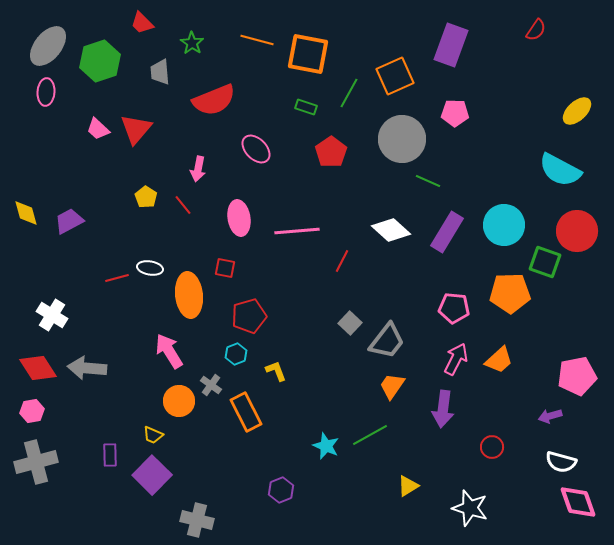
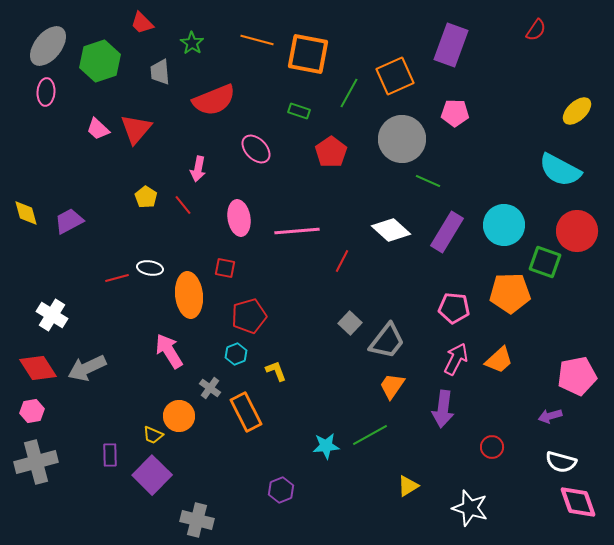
green rectangle at (306, 107): moved 7 px left, 4 px down
gray arrow at (87, 368): rotated 30 degrees counterclockwise
gray cross at (211, 385): moved 1 px left, 3 px down
orange circle at (179, 401): moved 15 px down
cyan star at (326, 446): rotated 28 degrees counterclockwise
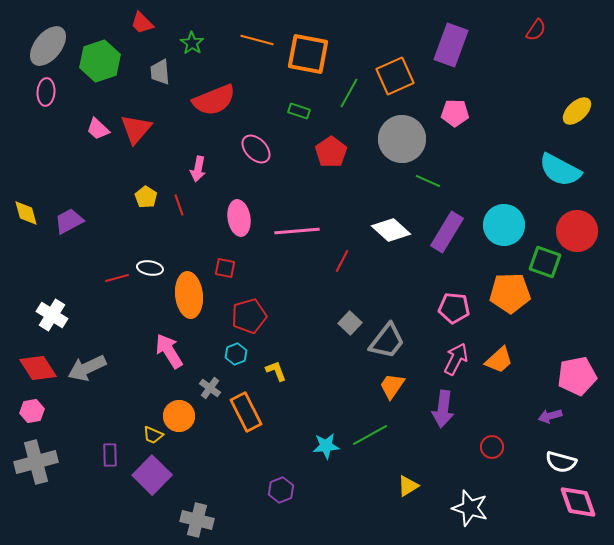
red line at (183, 205): moved 4 px left; rotated 20 degrees clockwise
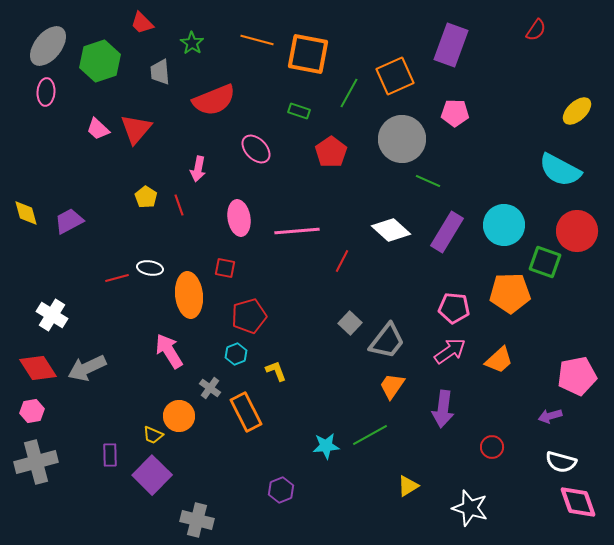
pink arrow at (456, 359): moved 6 px left, 8 px up; rotated 28 degrees clockwise
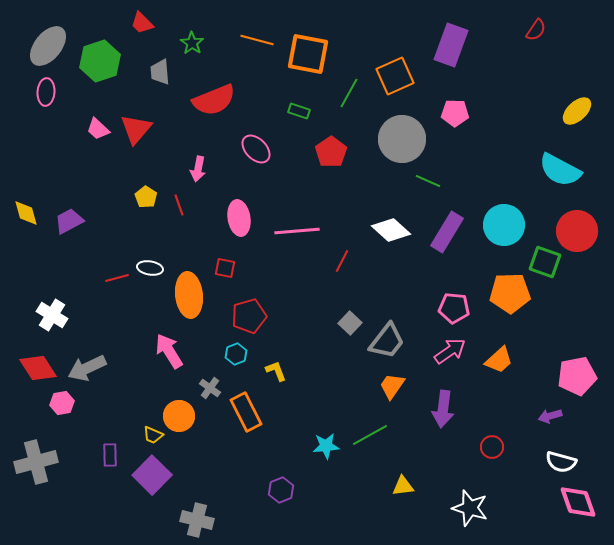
pink hexagon at (32, 411): moved 30 px right, 8 px up
yellow triangle at (408, 486): moved 5 px left; rotated 25 degrees clockwise
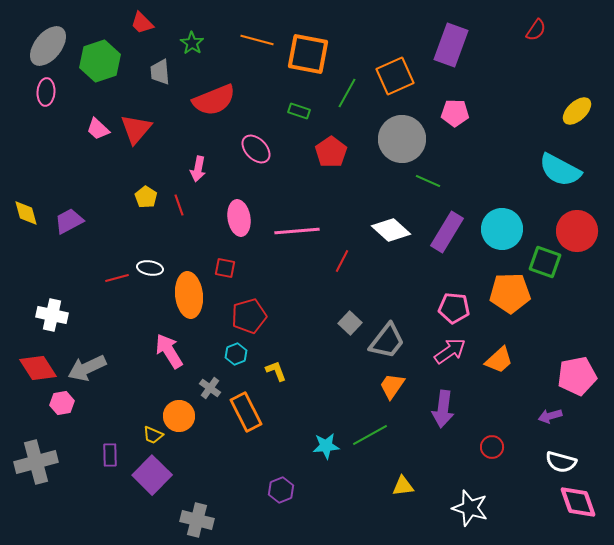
green line at (349, 93): moved 2 px left
cyan circle at (504, 225): moved 2 px left, 4 px down
white cross at (52, 315): rotated 20 degrees counterclockwise
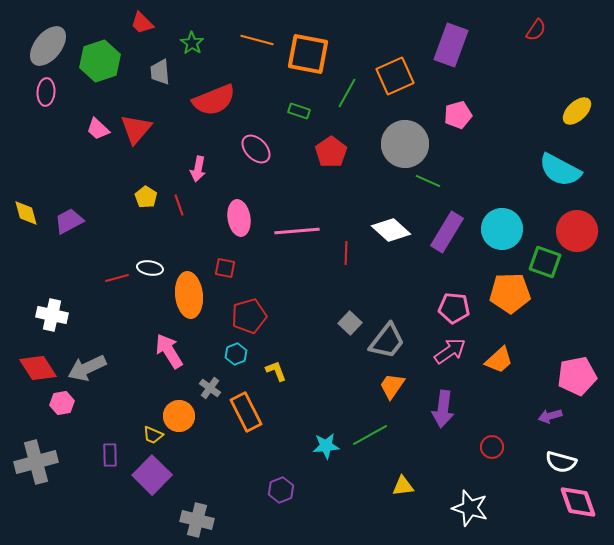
pink pentagon at (455, 113): moved 3 px right, 2 px down; rotated 16 degrees counterclockwise
gray circle at (402, 139): moved 3 px right, 5 px down
red line at (342, 261): moved 4 px right, 8 px up; rotated 25 degrees counterclockwise
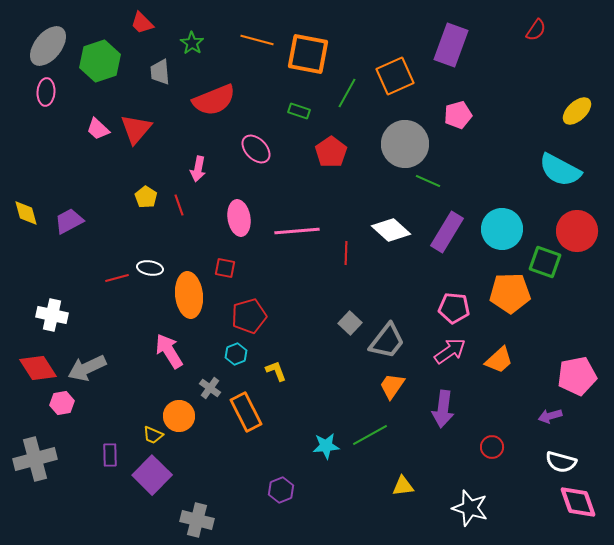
gray cross at (36, 462): moved 1 px left, 3 px up
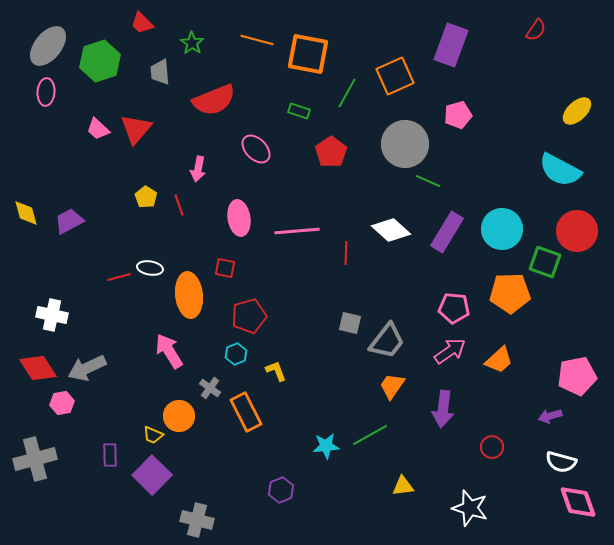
red line at (117, 278): moved 2 px right, 1 px up
gray square at (350, 323): rotated 30 degrees counterclockwise
